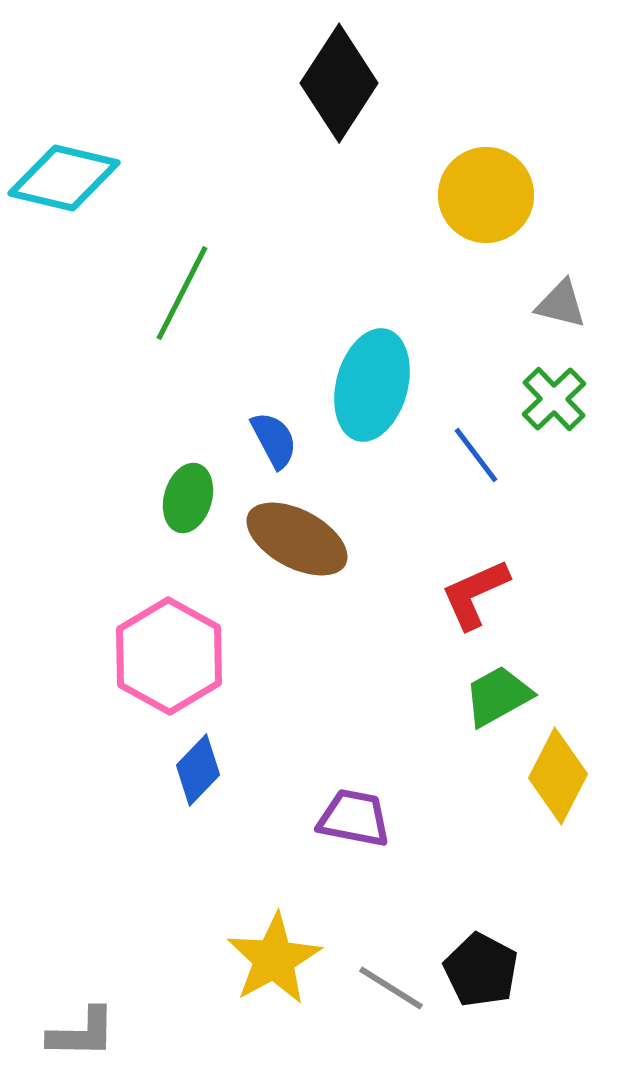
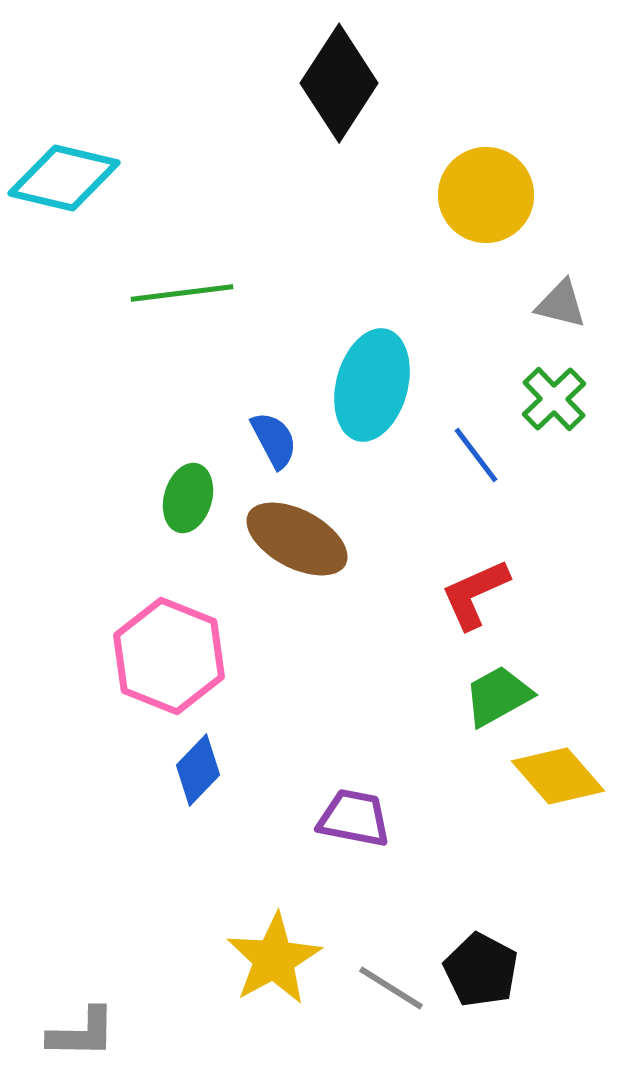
green line: rotated 56 degrees clockwise
pink hexagon: rotated 7 degrees counterclockwise
yellow diamond: rotated 68 degrees counterclockwise
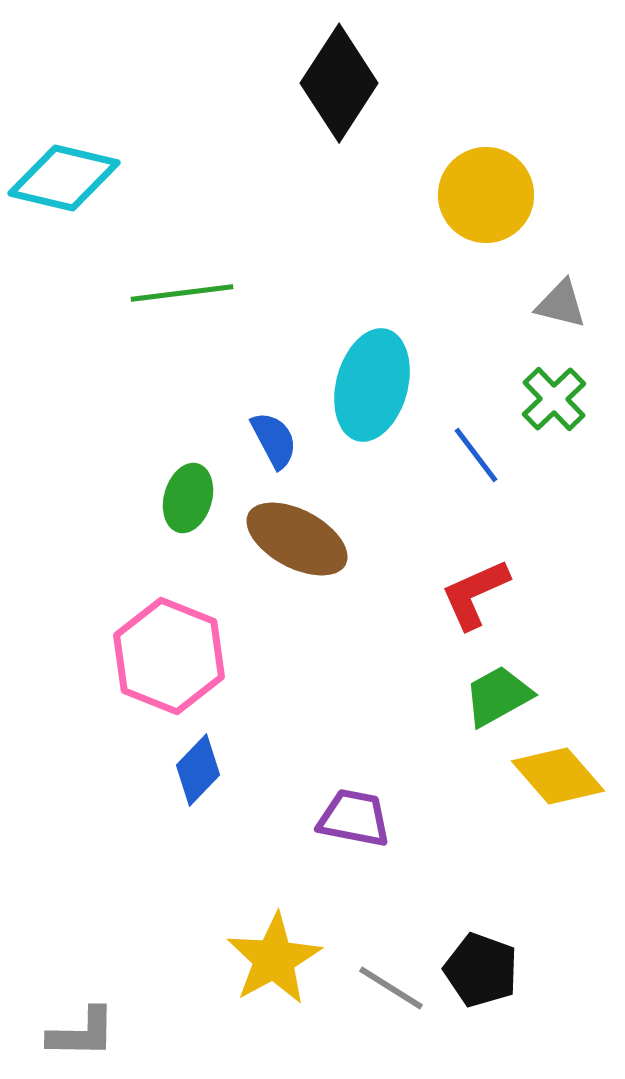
black pentagon: rotated 8 degrees counterclockwise
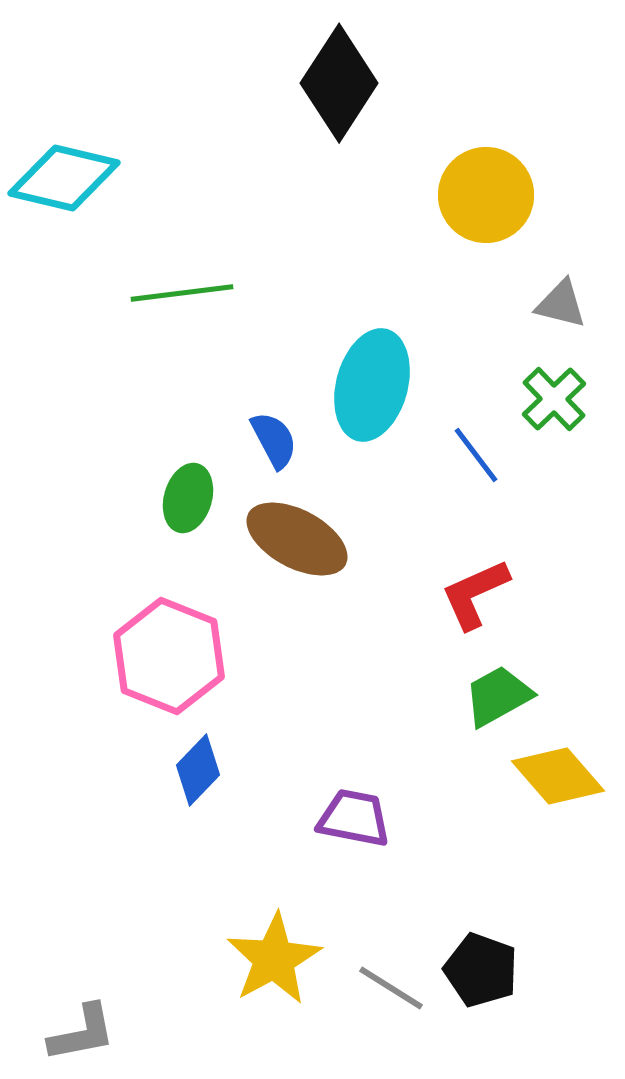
gray L-shape: rotated 12 degrees counterclockwise
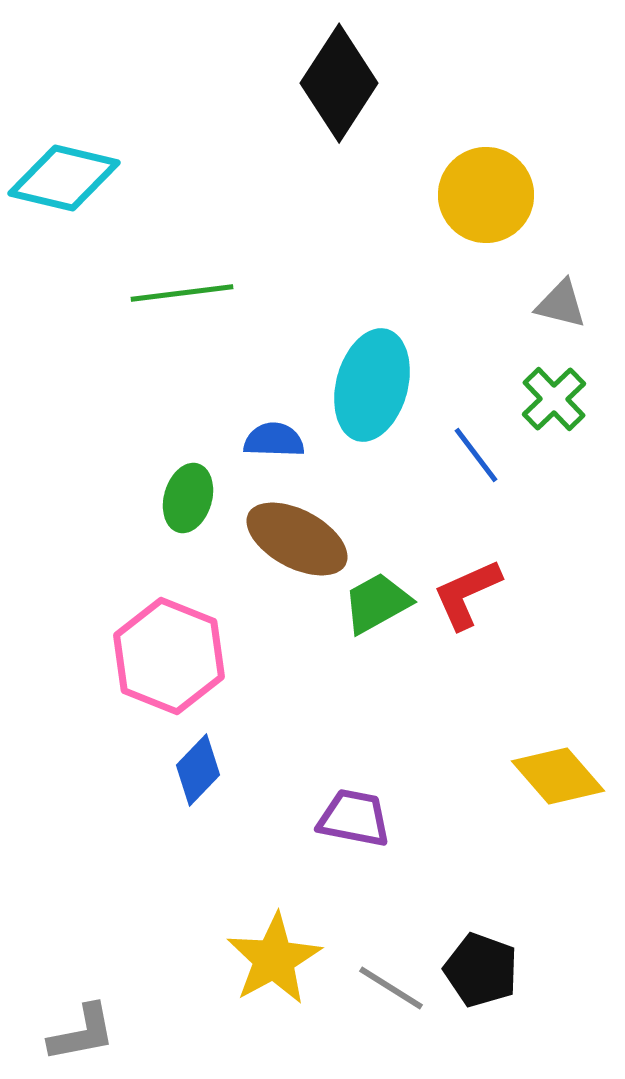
blue semicircle: rotated 60 degrees counterclockwise
red L-shape: moved 8 px left
green trapezoid: moved 121 px left, 93 px up
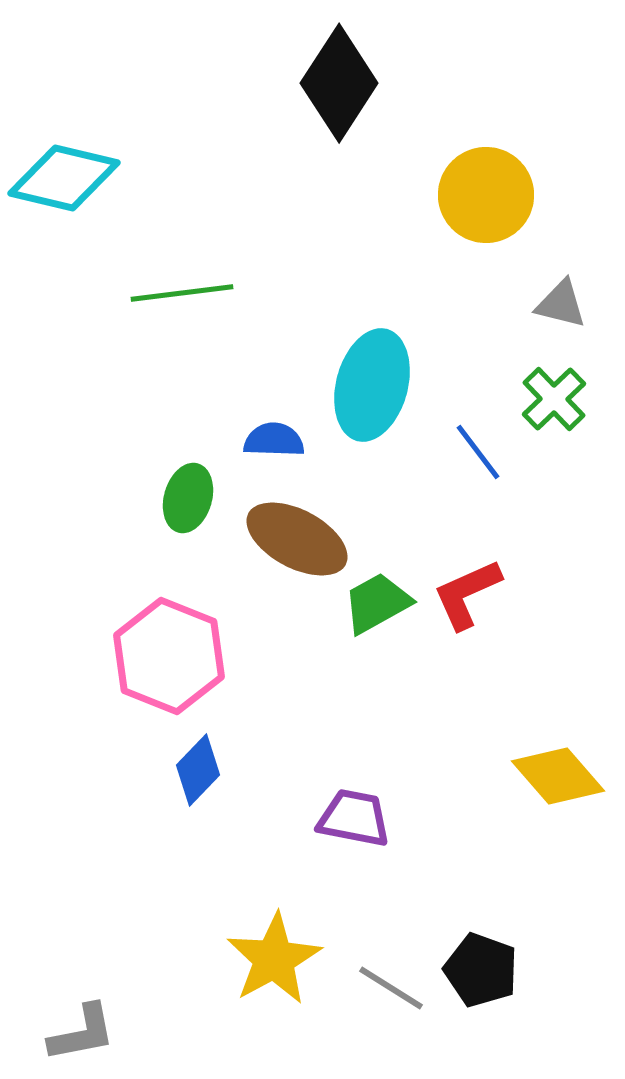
blue line: moved 2 px right, 3 px up
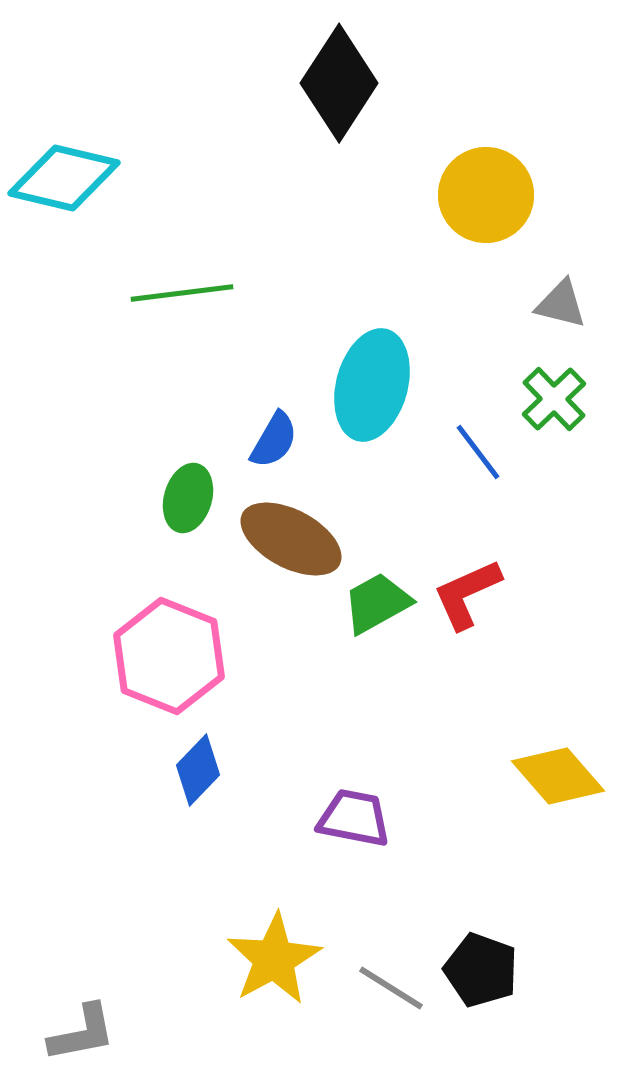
blue semicircle: rotated 118 degrees clockwise
brown ellipse: moved 6 px left
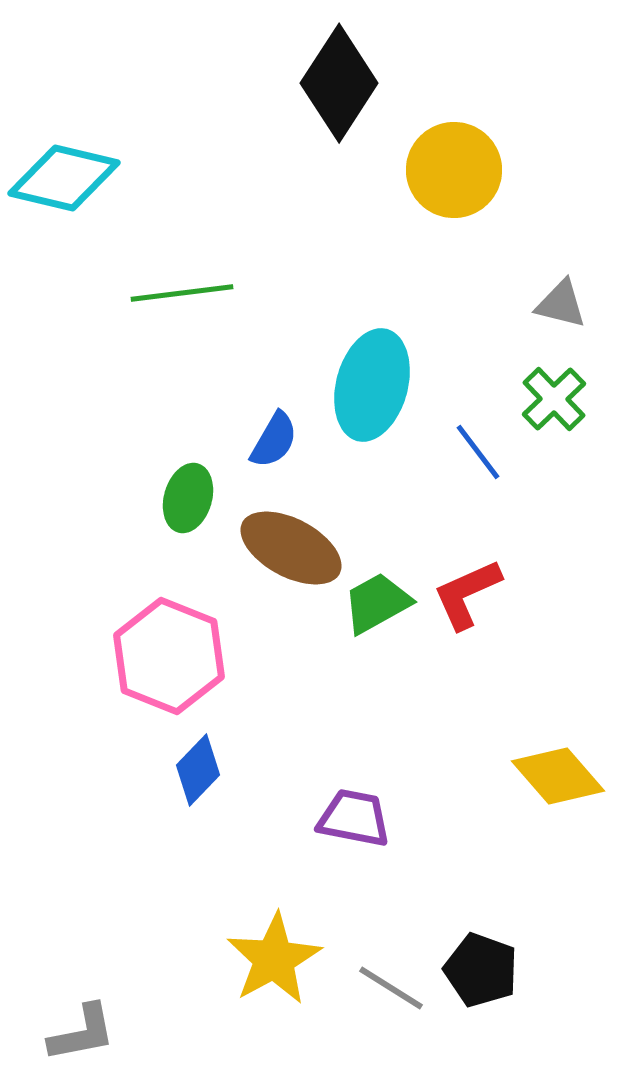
yellow circle: moved 32 px left, 25 px up
brown ellipse: moved 9 px down
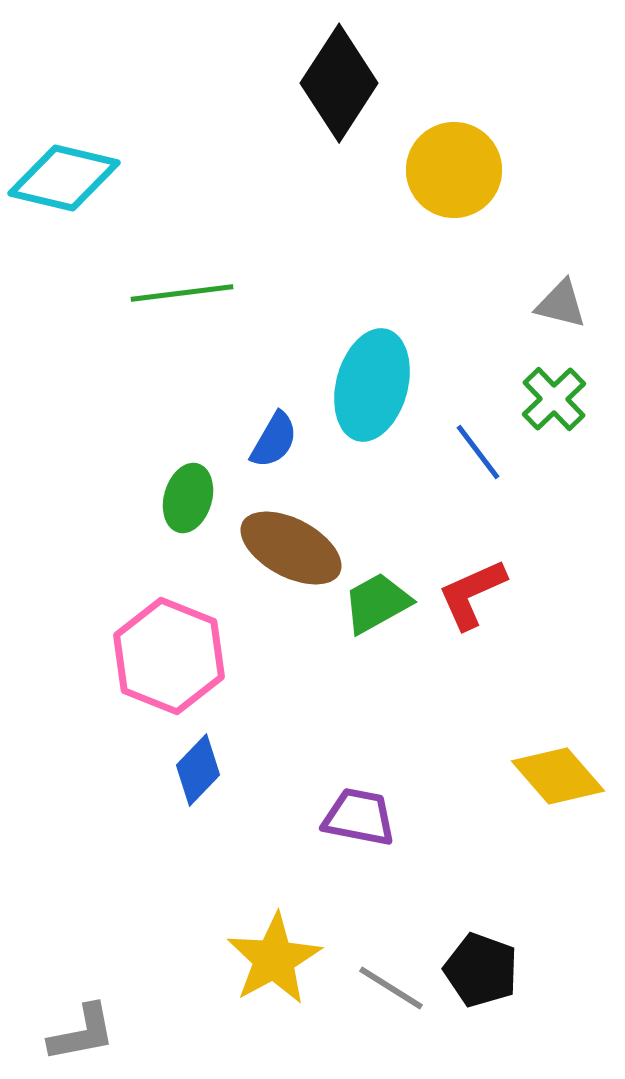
red L-shape: moved 5 px right
purple trapezoid: moved 5 px right, 1 px up
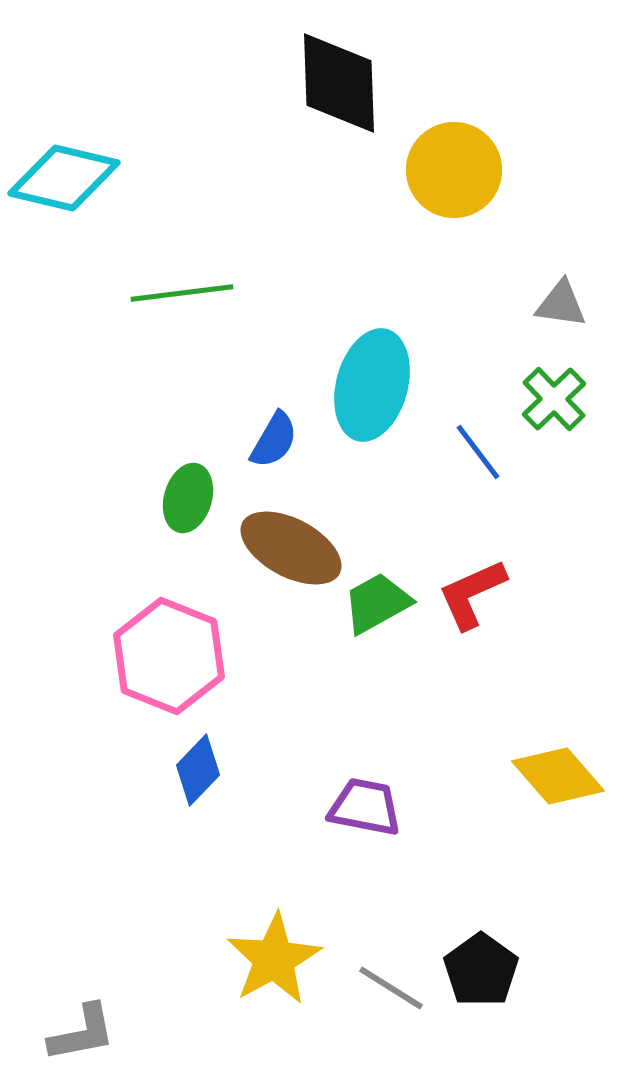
black diamond: rotated 35 degrees counterclockwise
gray triangle: rotated 6 degrees counterclockwise
purple trapezoid: moved 6 px right, 10 px up
black pentagon: rotated 16 degrees clockwise
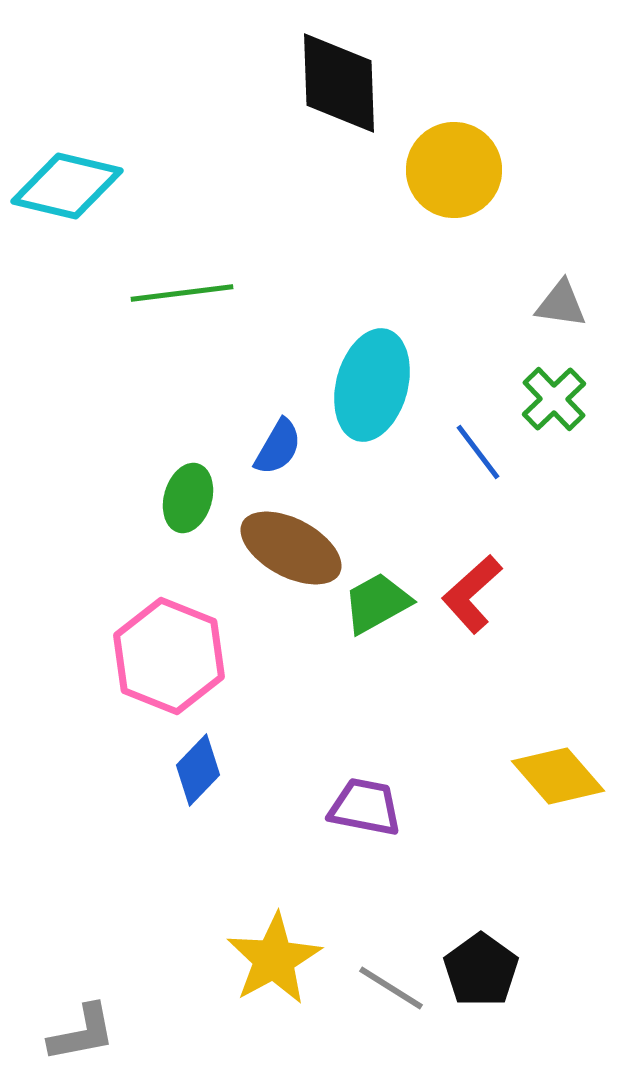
cyan diamond: moved 3 px right, 8 px down
blue semicircle: moved 4 px right, 7 px down
red L-shape: rotated 18 degrees counterclockwise
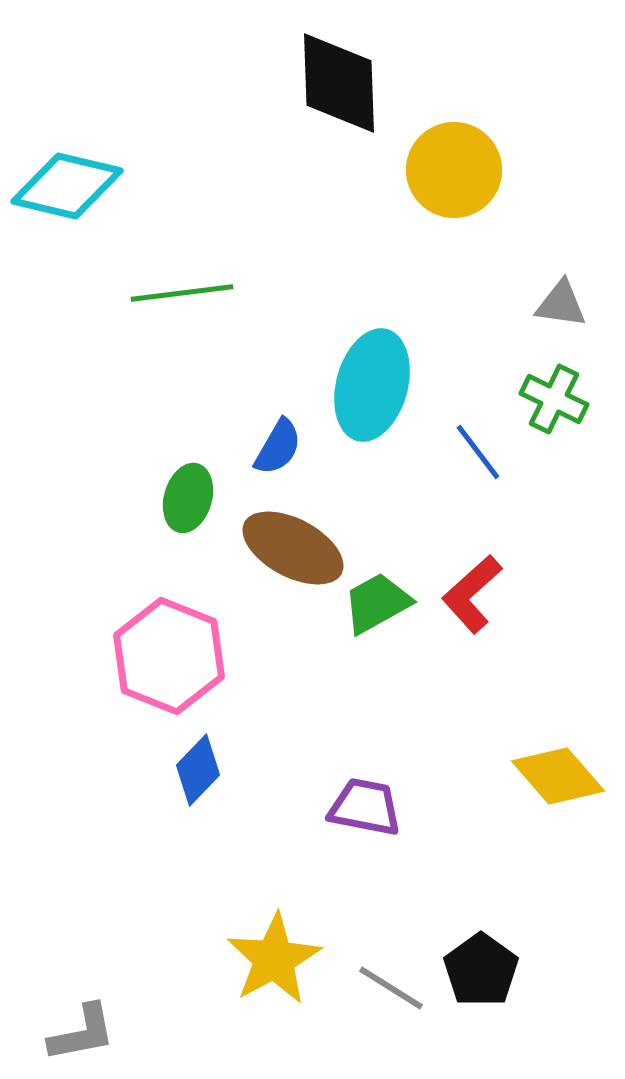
green cross: rotated 20 degrees counterclockwise
brown ellipse: moved 2 px right
